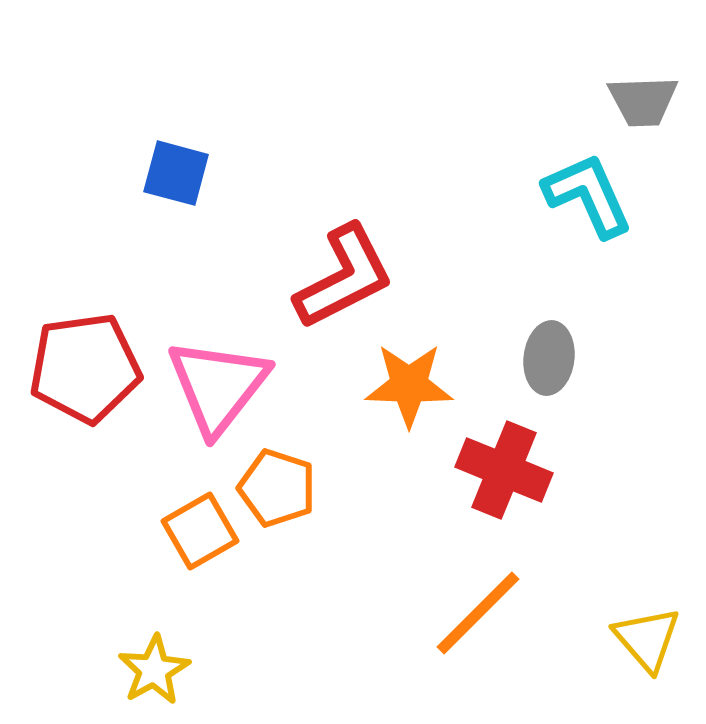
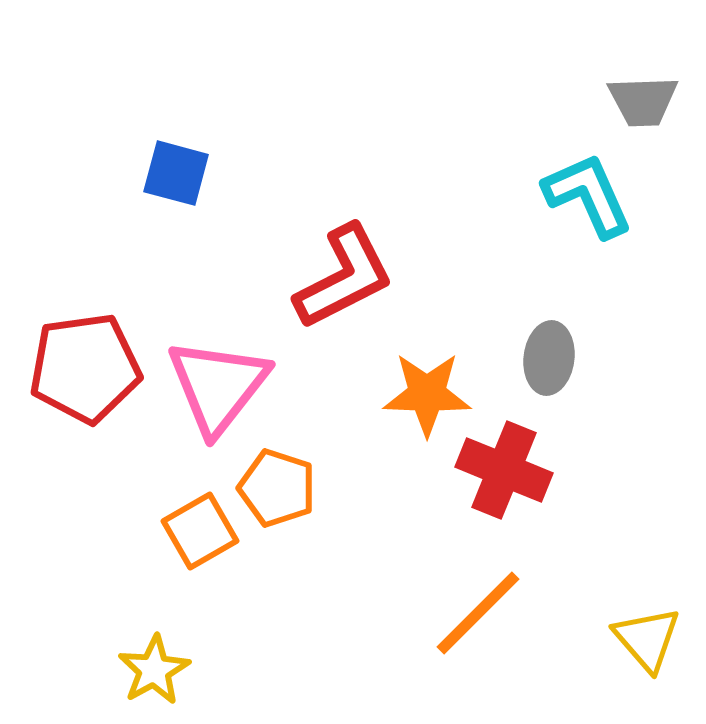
orange star: moved 18 px right, 9 px down
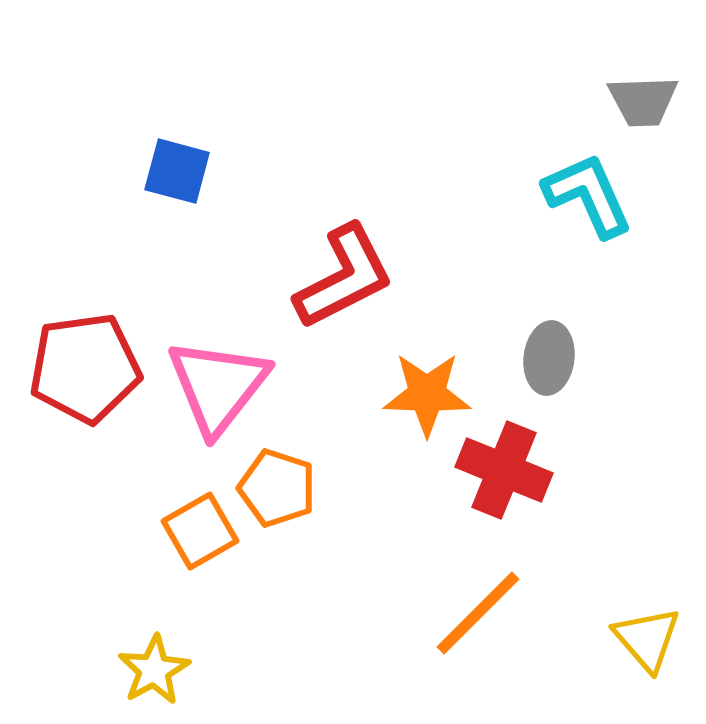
blue square: moved 1 px right, 2 px up
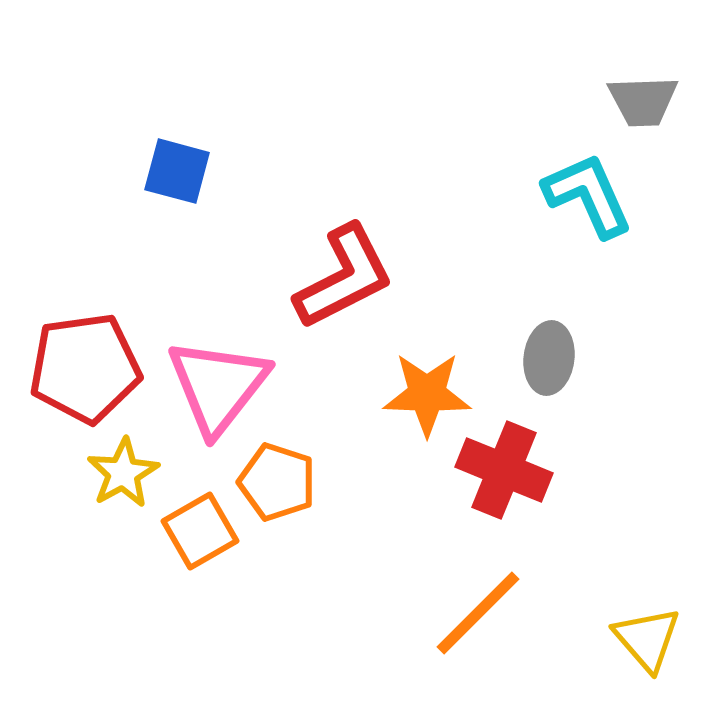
orange pentagon: moved 6 px up
yellow star: moved 31 px left, 197 px up
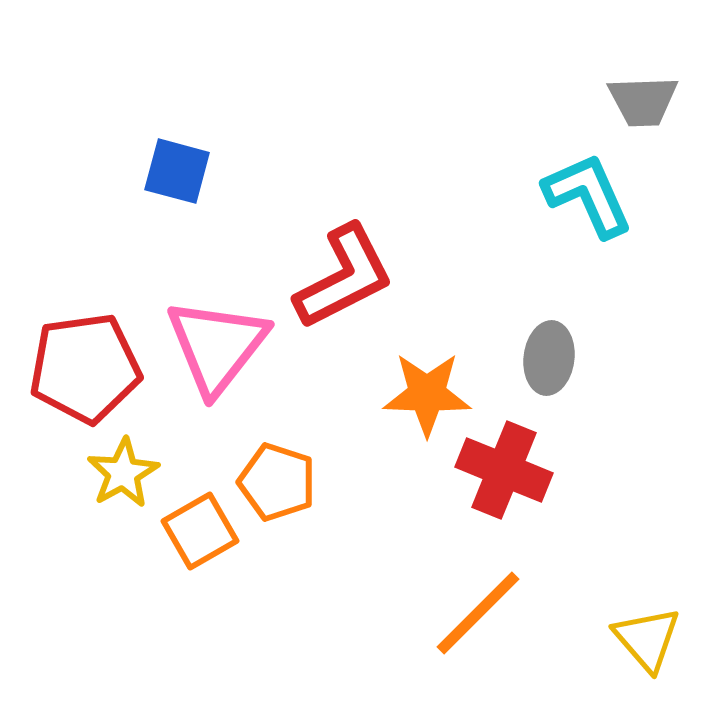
pink triangle: moved 1 px left, 40 px up
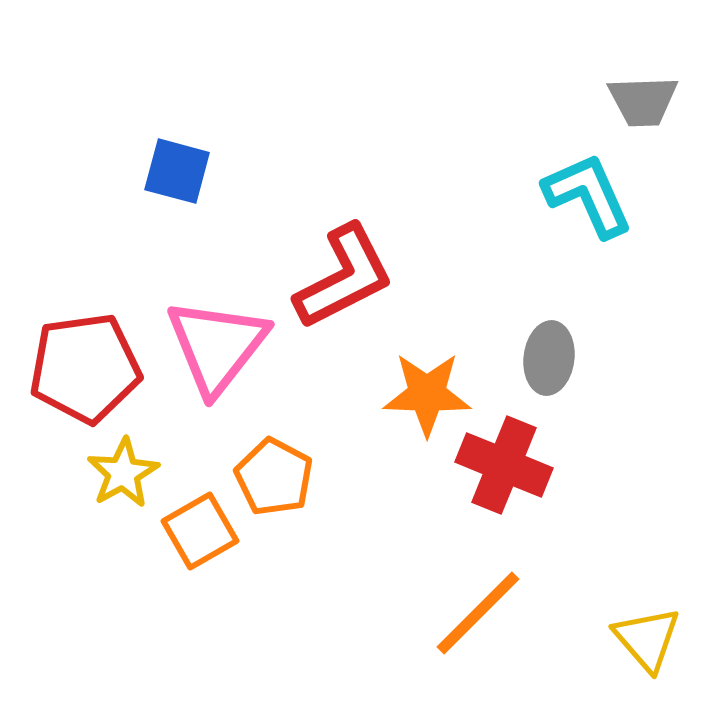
red cross: moved 5 px up
orange pentagon: moved 3 px left, 5 px up; rotated 10 degrees clockwise
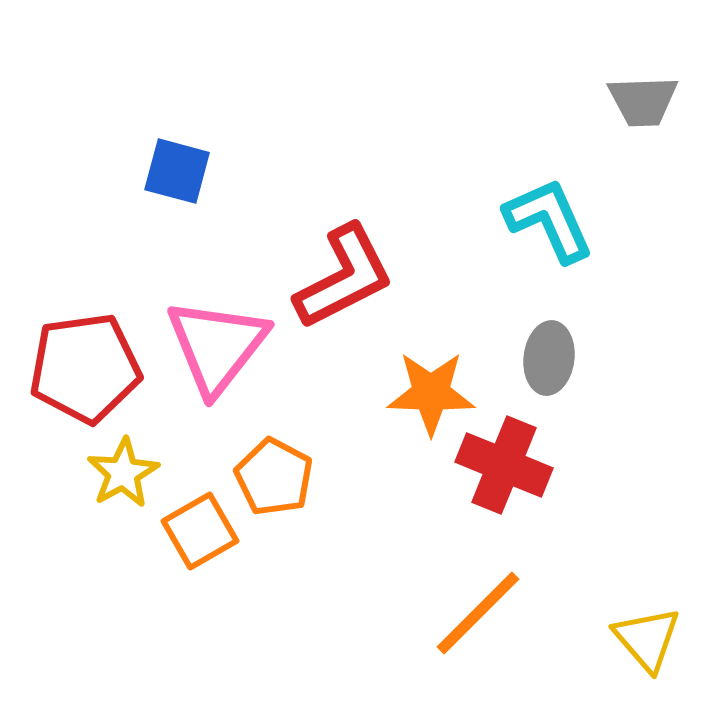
cyan L-shape: moved 39 px left, 25 px down
orange star: moved 4 px right, 1 px up
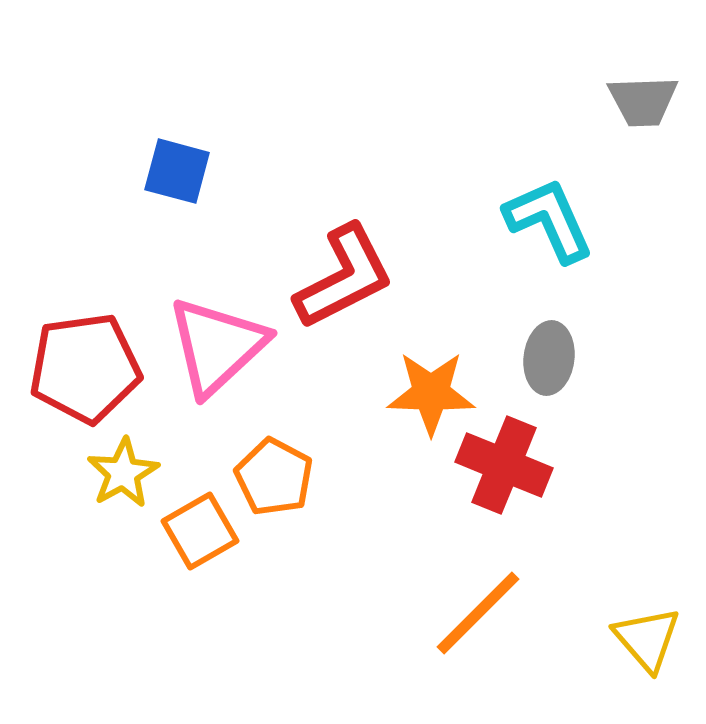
pink triangle: rotated 9 degrees clockwise
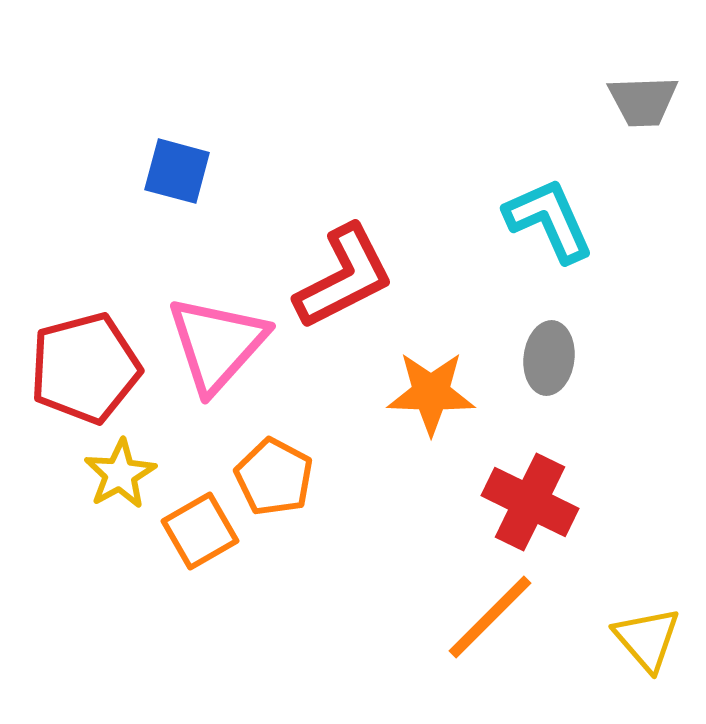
pink triangle: moved 2 px up; rotated 5 degrees counterclockwise
red pentagon: rotated 7 degrees counterclockwise
red cross: moved 26 px right, 37 px down; rotated 4 degrees clockwise
yellow star: moved 3 px left, 1 px down
orange line: moved 12 px right, 4 px down
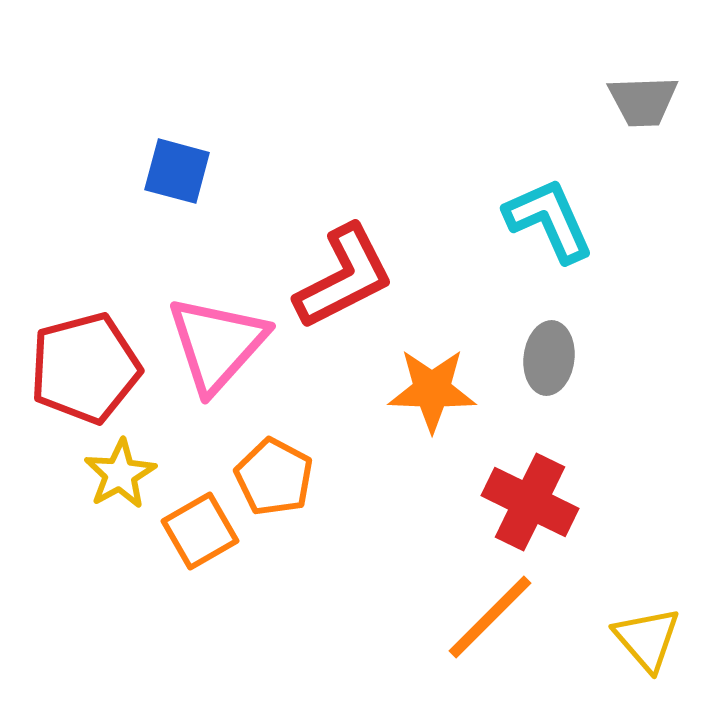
orange star: moved 1 px right, 3 px up
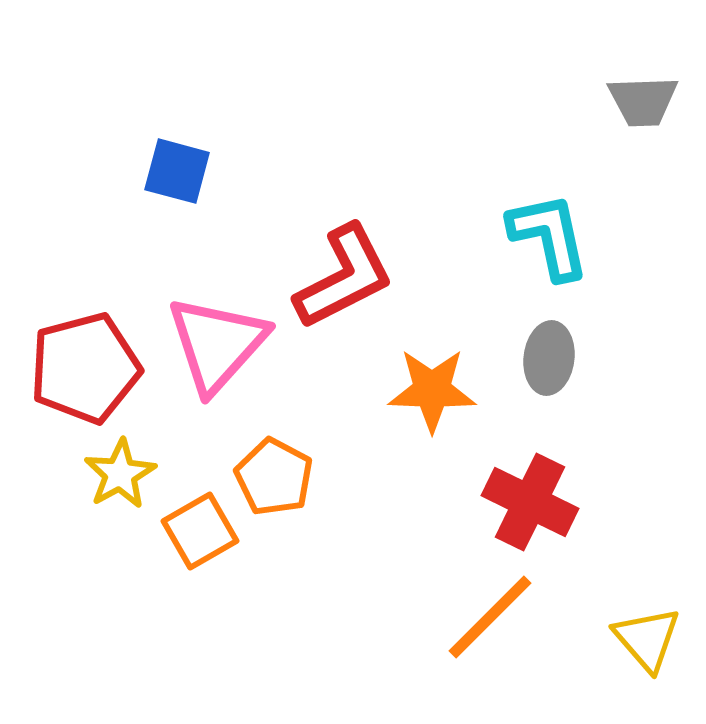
cyan L-shape: moved 16 px down; rotated 12 degrees clockwise
